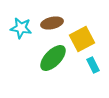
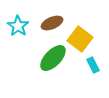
brown ellipse: rotated 10 degrees counterclockwise
cyan star: moved 3 px left, 2 px up; rotated 25 degrees clockwise
yellow square: moved 2 px left; rotated 25 degrees counterclockwise
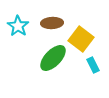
brown ellipse: rotated 20 degrees clockwise
yellow square: moved 1 px right
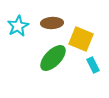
cyan star: rotated 10 degrees clockwise
yellow square: rotated 15 degrees counterclockwise
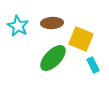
cyan star: rotated 15 degrees counterclockwise
